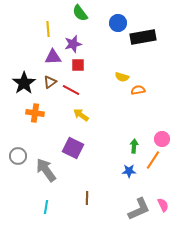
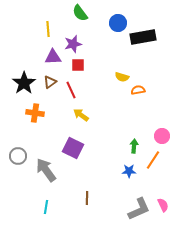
red line: rotated 36 degrees clockwise
pink circle: moved 3 px up
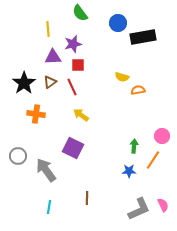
red line: moved 1 px right, 3 px up
orange cross: moved 1 px right, 1 px down
cyan line: moved 3 px right
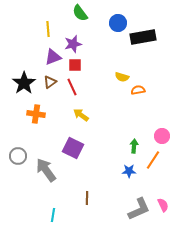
purple triangle: rotated 18 degrees counterclockwise
red square: moved 3 px left
cyan line: moved 4 px right, 8 px down
